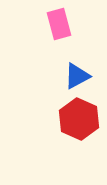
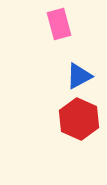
blue triangle: moved 2 px right
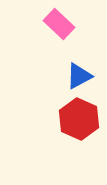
pink rectangle: rotated 32 degrees counterclockwise
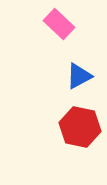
red hexagon: moved 1 px right, 8 px down; rotated 12 degrees counterclockwise
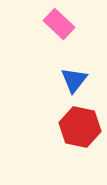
blue triangle: moved 5 px left, 4 px down; rotated 24 degrees counterclockwise
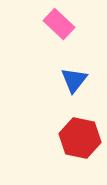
red hexagon: moved 11 px down
